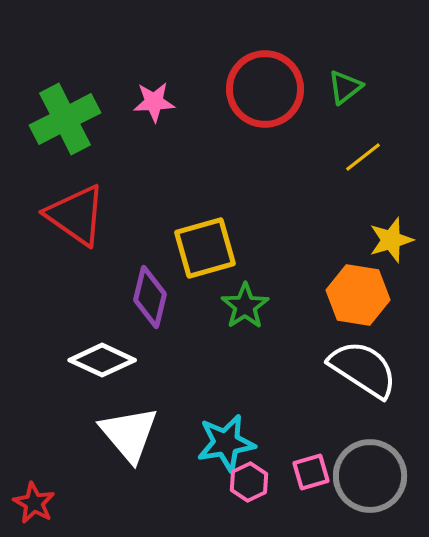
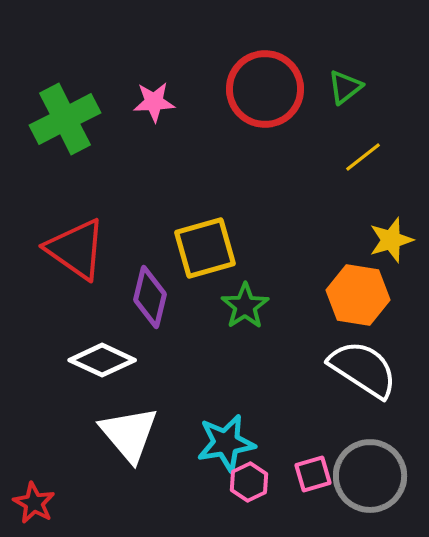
red triangle: moved 34 px down
pink square: moved 2 px right, 2 px down
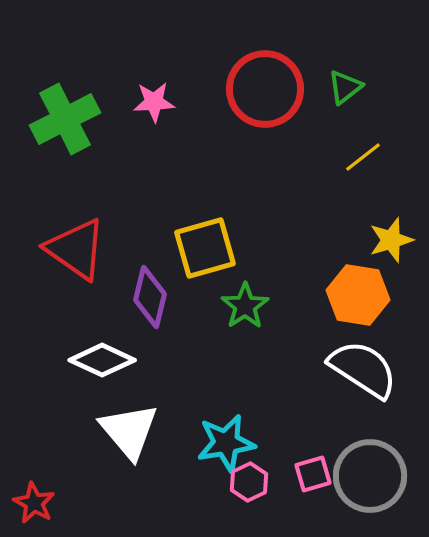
white triangle: moved 3 px up
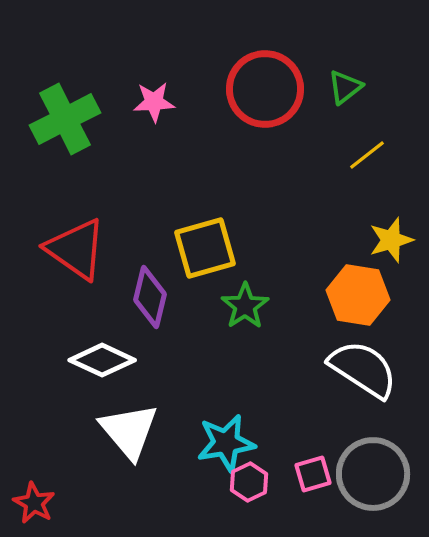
yellow line: moved 4 px right, 2 px up
gray circle: moved 3 px right, 2 px up
